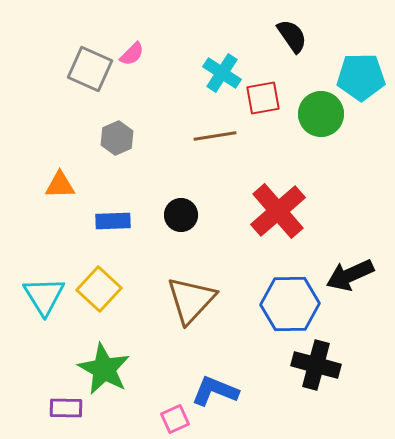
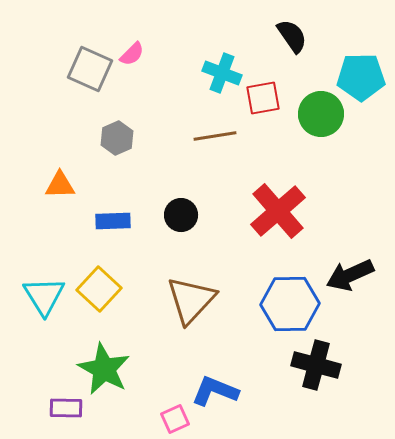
cyan cross: rotated 12 degrees counterclockwise
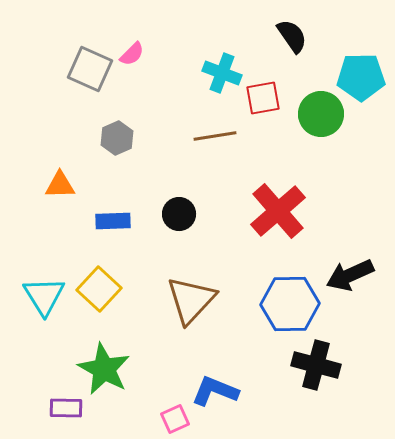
black circle: moved 2 px left, 1 px up
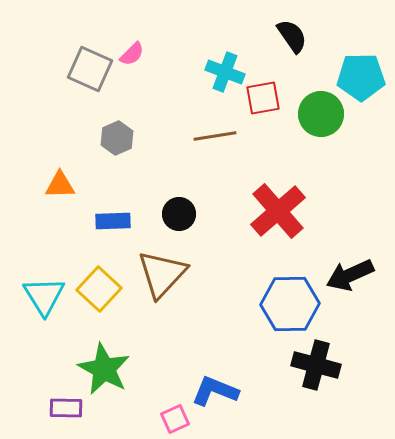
cyan cross: moved 3 px right, 1 px up
brown triangle: moved 29 px left, 26 px up
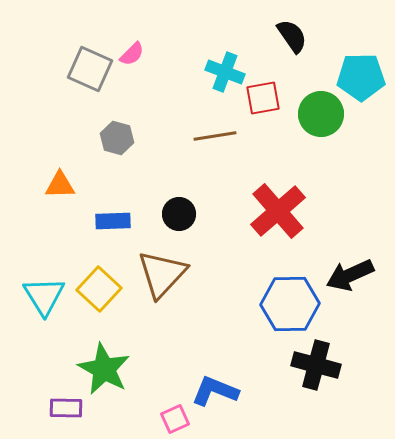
gray hexagon: rotated 20 degrees counterclockwise
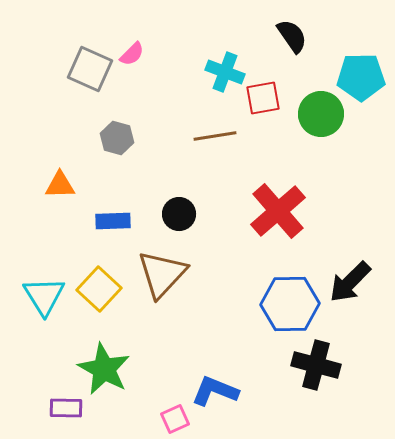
black arrow: moved 7 px down; rotated 21 degrees counterclockwise
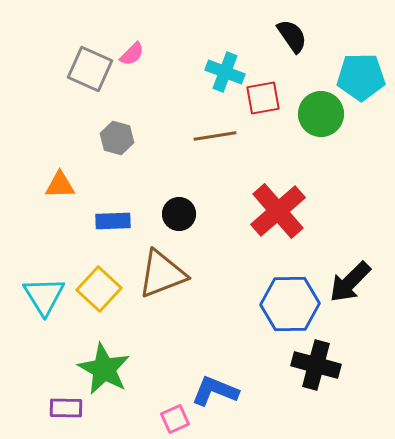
brown triangle: rotated 26 degrees clockwise
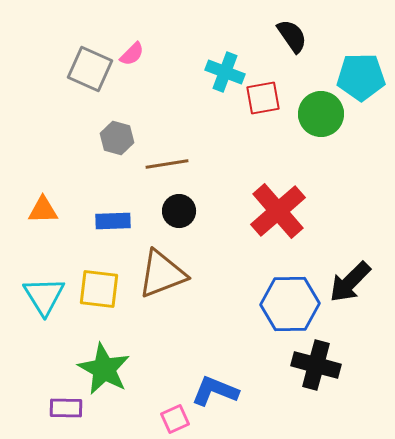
brown line: moved 48 px left, 28 px down
orange triangle: moved 17 px left, 25 px down
black circle: moved 3 px up
yellow square: rotated 36 degrees counterclockwise
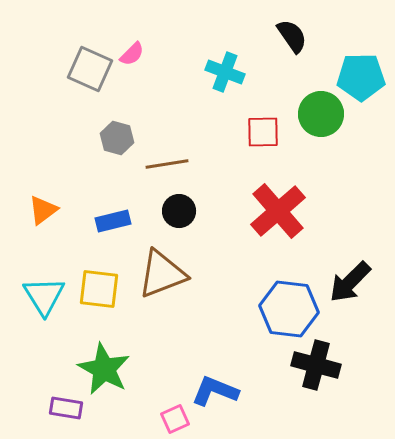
red square: moved 34 px down; rotated 9 degrees clockwise
orange triangle: rotated 36 degrees counterclockwise
blue rectangle: rotated 12 degrees counterclockwise
blue hexagon: moved 1 px left, 5 px down; rotated 8 degrees clockwise
purple rectangle: rotated 8 degrees clockwise
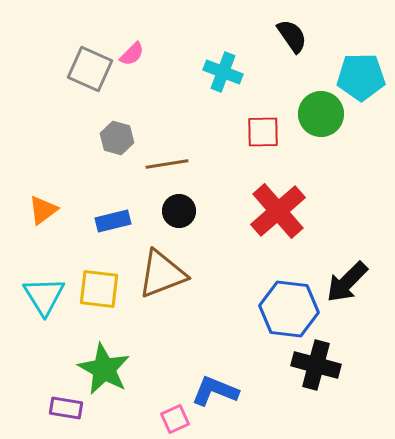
cyan cross: moved 2 px left
black arrow: moved 3 px left
